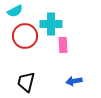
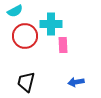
blue arrow: moved 2 px right, 1 px down
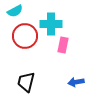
pink rectangle: rotated 14 degrees clockwise
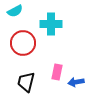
red circle: moved 2 px left, 7 px down
pink rectangle: moved 6 px left, 27 px down
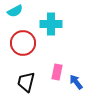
blue arrow: rotated 63 degrees clockwise
